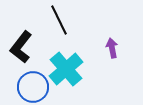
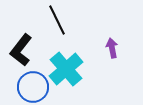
black line: moved 2 px left
black L-shape: moved 3 px down
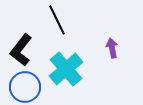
blue circle: moved 8 px left
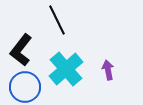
purple arrow: moved 4 px left, 22 px down
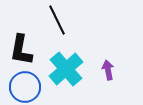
black L-shape: rotated 28 degrees counterclockwise
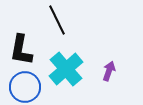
purple arrow: moved 1 px right, 1 px down; rotated 30 degrees clockwise
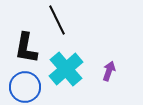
black L-shape: moved 5 px right, 2 px up
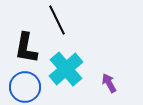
purple arrow: moved 12 px down; rotated 48 degrees counterclockwise
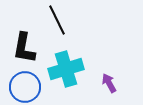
black L-shape: moved 2 px left
cyan cross: rotated 24 degrees clockwise
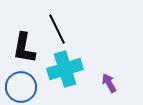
black line: moved 9 px down
cyan cross: moved 1 px left
blue circle: moved 4 px left
